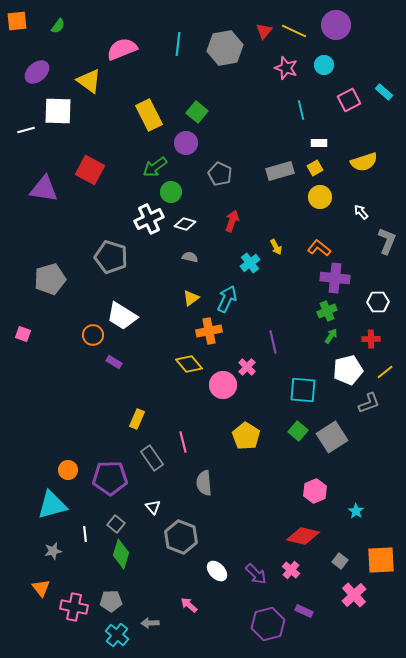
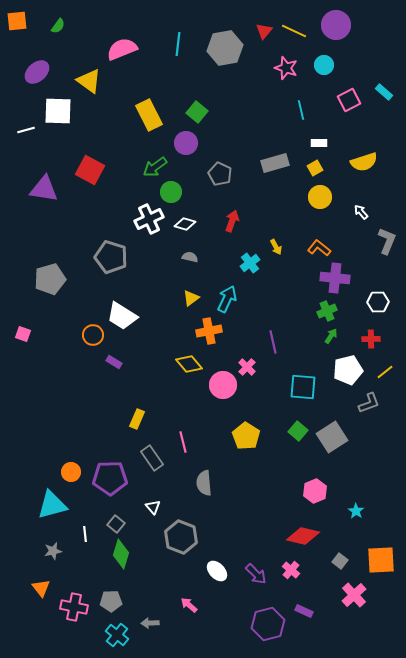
gray rectangle at (280, 171): moved 5 px left, 8 px up
cyan square at (303, 390): moved 3 px up
orange circle at (68, 470): moved 3 px right, 2 px down
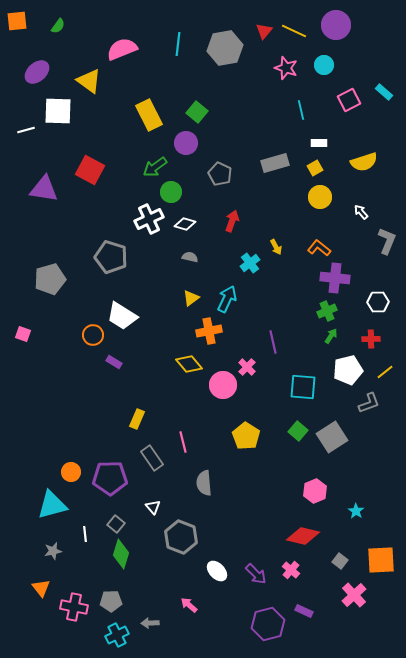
cyan cross at (117, 635): rotated 25 degrees clockwise
